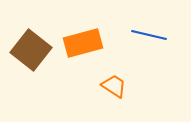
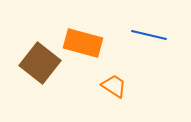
orange rectangle: rotated 30 degrees clockwise
brown square: moved 9 px right, 13 px down
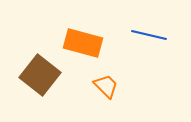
brown square: moved 12 px down
orange trapezoid: moved 8 px left; rotated 12 degrees clockwise
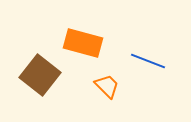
blue line: moved 1 px left, 26 px down; rotated 8 degrees clockwise
orange trapezoid: moved 1 px right
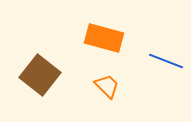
orange rectangle: moved 21 px right, 5 px up
blue line: moved 18 px right
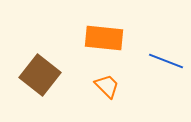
orange rectangle: rotated 9 degrees counterclockwise
